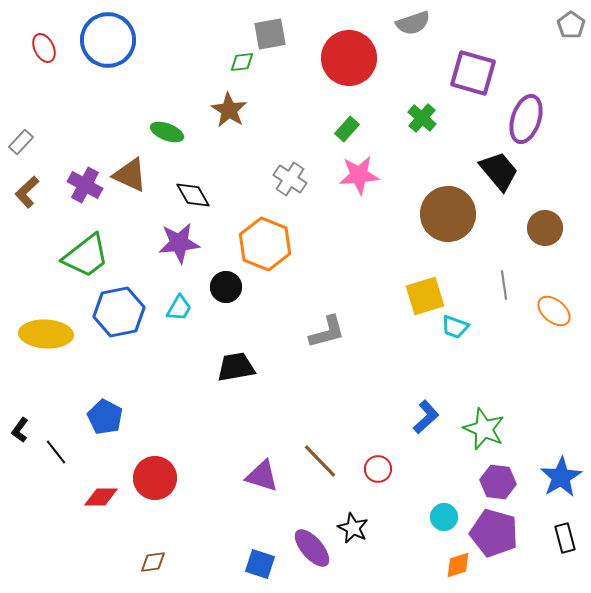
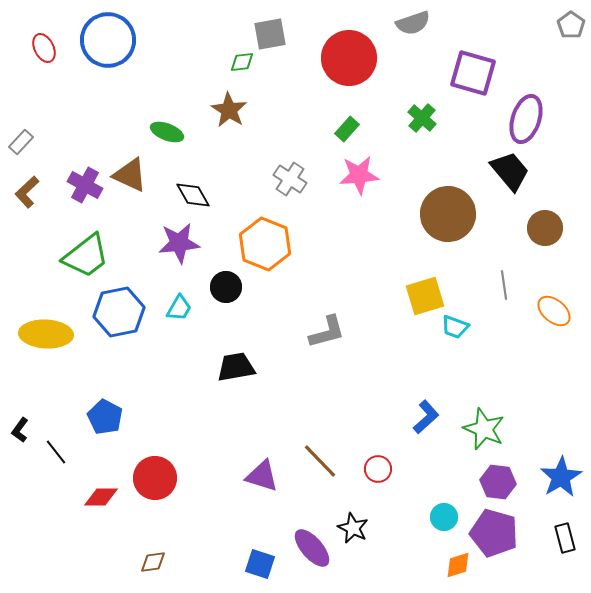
black trapezoid at (499, 171): moved 11 px right
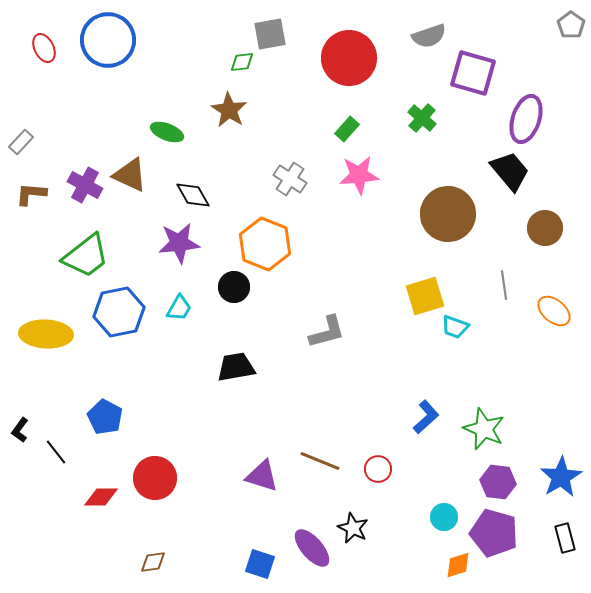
gray semicircle at (413, 23): moved 16 px right, 13 px down
brown L-shape at (27, 192): moved 4 px right, 2 px down; rotated 48 degrees clockwise
black circle at (226, 287): moved 8 px right
brown line at (320, 461): rotated 24 degrees counterclockwise
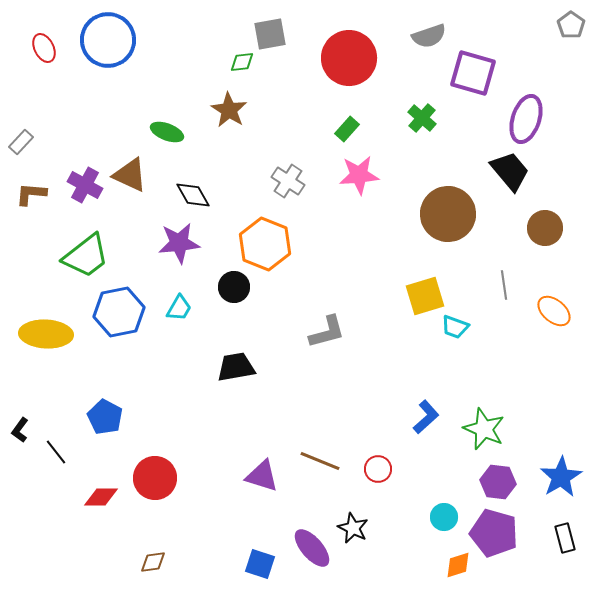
gray cross at (290, 179): moved 2 px left, 2 px down
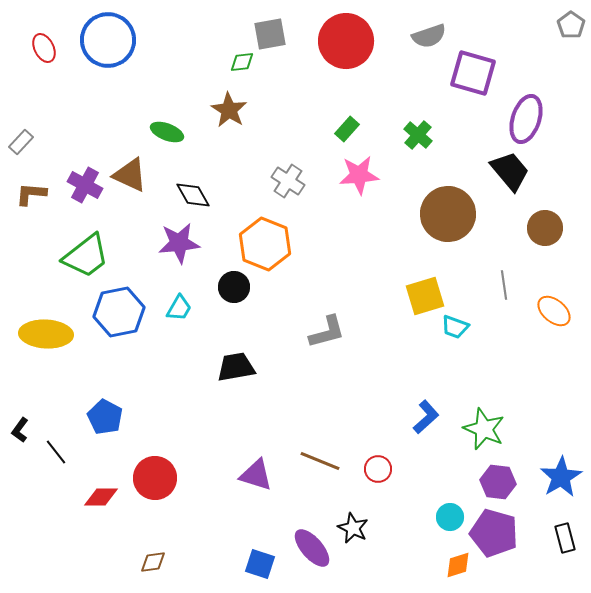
red circle at (349, 58): moved 3 px left, 17 px up
green cross at (422, 118): moved 4 px left, 17 px down
purple triangle at (262, 476): moved 6 px left, 1 px up
cyan circle at (444, 517): moved 6 px right
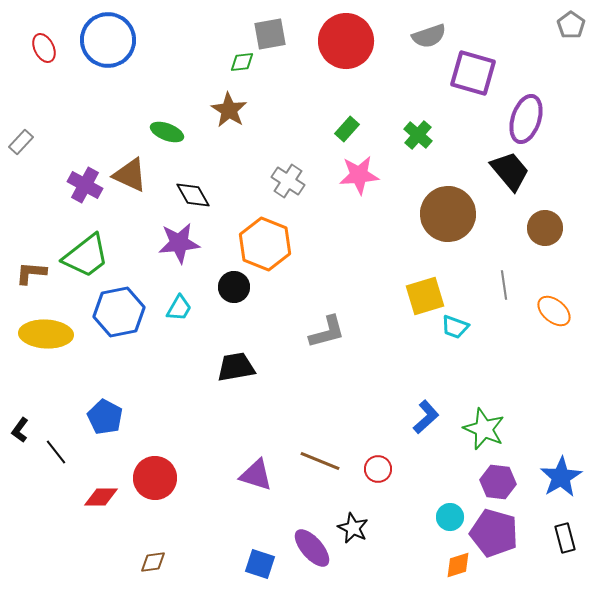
brown L-shape at (31, 194): moved 79 px down
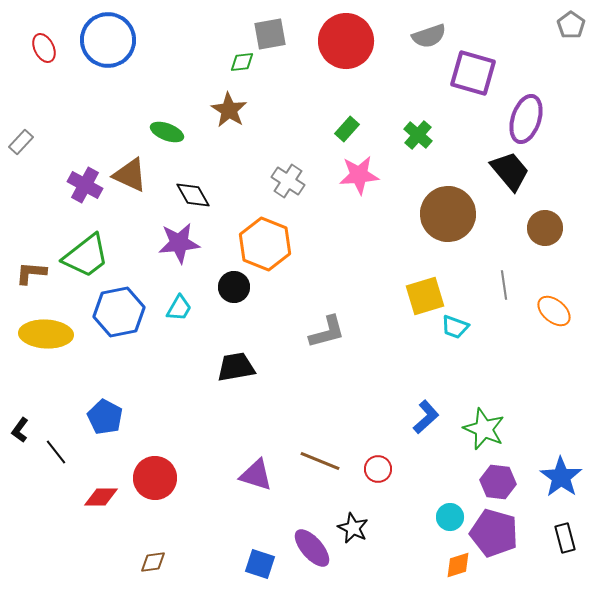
blue star at (561, 477): rotated 6 degrees counterclockwise
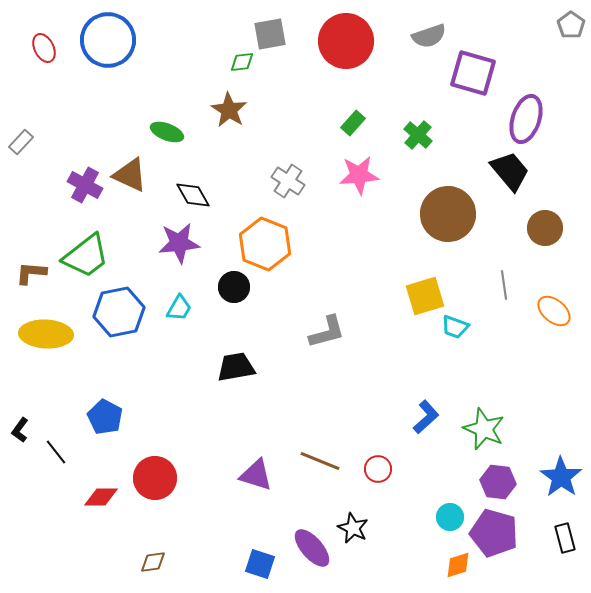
green rectangle at (347, 129): moved 6 px right, 6 px up
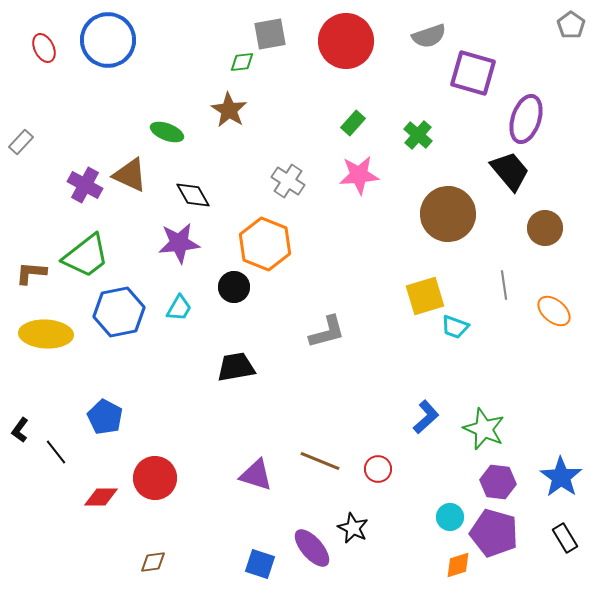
black rectangle at (565, 538): rotated 16 degrees counterclockwise
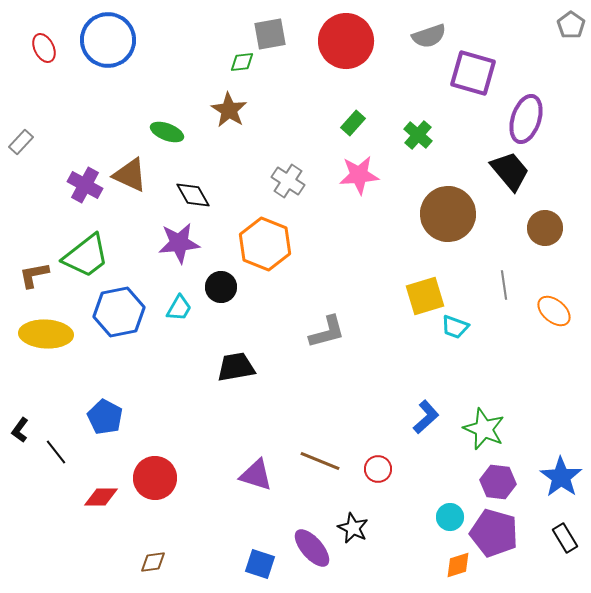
brown L-shape at (31, 273): moved 3 px right, 2 px down; rotated 16 degrees counterclockwise
black circle at (234, 287): moved 13 px left
